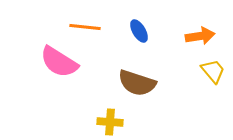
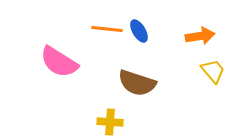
orange line: moved 22 px right, 2 px down
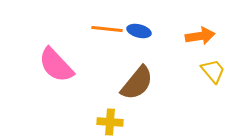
blue ellipse: rotated 45 degrees counterclockwise
pink semicircle: moved 3 px left, 3 px down; rotated 15 degrees clockwise
brown semicircle: rotated 69 degrees counterclockwise
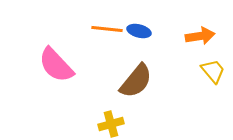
brown semicircle: moved 1 px left, 2 px up
yellow cross: moved 1 px right, 2 px down; rotated 20 degrees counterclockwise
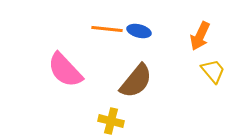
orange arrow: rotated 124 degrees clockwise
pink semicircle: moved 9 px right, 5 px down
yellow cross: moved 3 px up; rotated 30 degrees clockwise
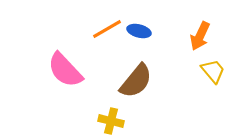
orange line: rotated 36 degrees counterclockwise
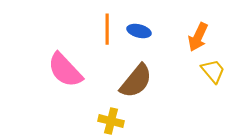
orange line: rotated 60 degrees counterclockwise
orange arrow: moved 2 px left, 1 px down
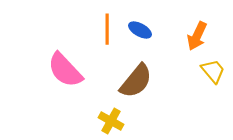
blue ellipse: moved 1 px right, 1 px up; rotated 15 degrees clockwise
orange arrow: moved 1 px left, 1 px up
yellow cross: rotated 15 degrees clockwise
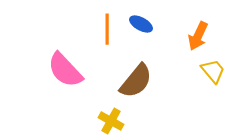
blue ellipse: moved 1 px right, 6 px up
orange arrow: moved 1 px right
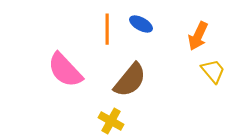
brown semicircle: moved 6 px left, 1 px up
